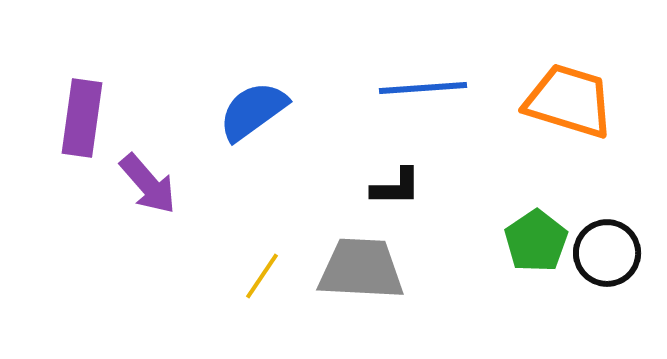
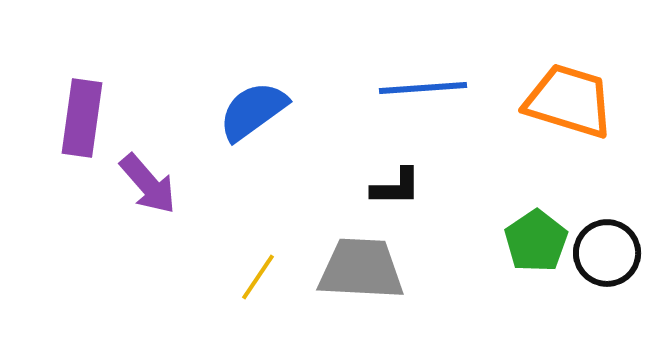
yellow line: moved 4 px left, 1 px down
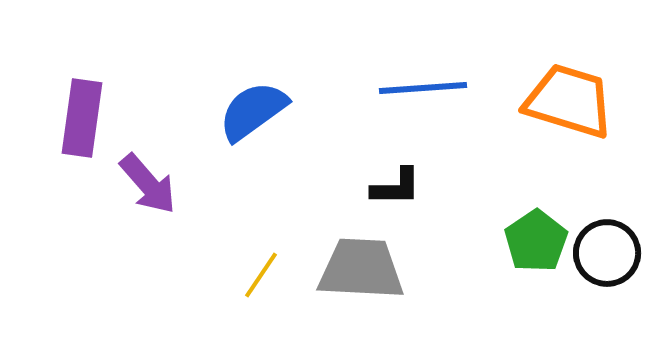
yellow line: moved 3 px right, 2 px up
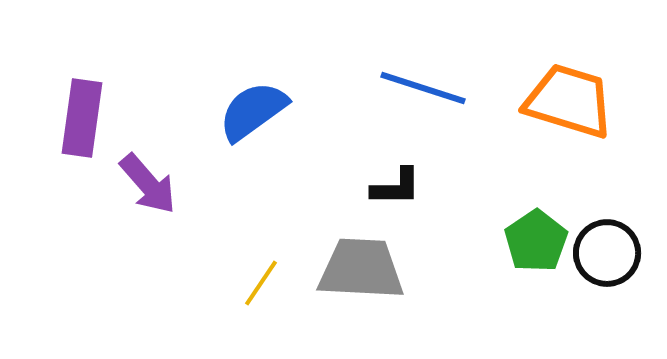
blue line: rotated 22 degrees clockwise
yellow line: moved 8 px down
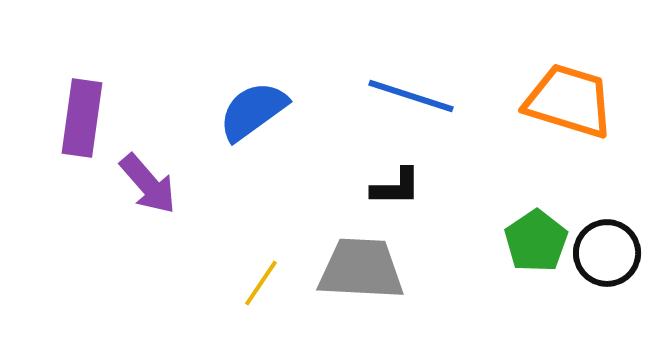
blue line: moved 12 px left, 8 px down
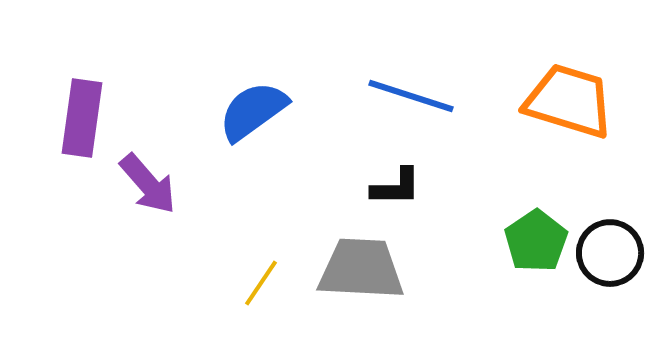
black circle: moved 3 px right
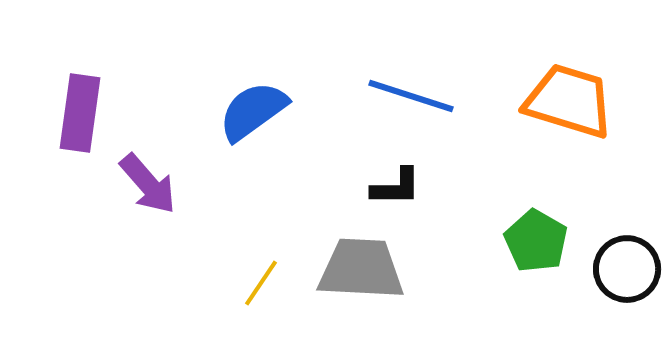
purple rectangle: moved 2 px left, 5 px up
green pentagon: rotated 8 degrees counterclockwise
black circle: moved 17 px right, 16 px down
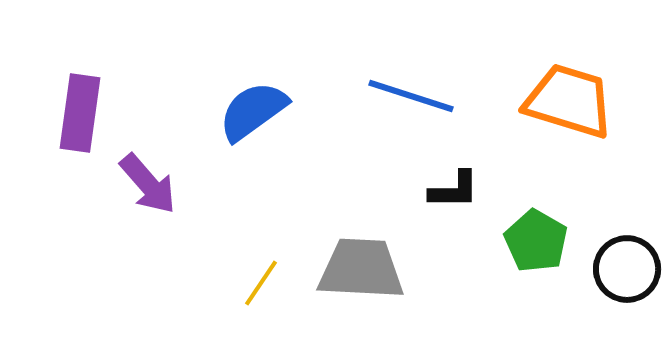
black L-shape: moved 58 px right, 3 px down
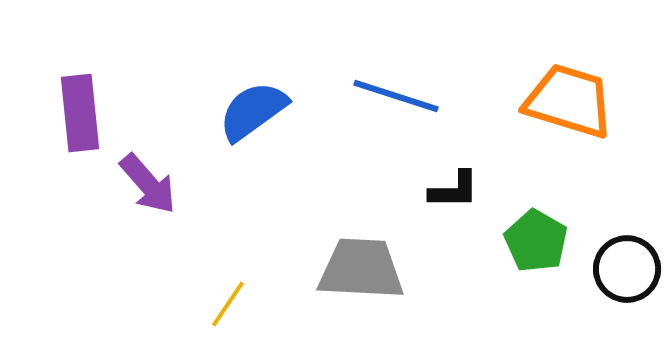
blue line: moved 15 px left
purple rectangle: rotated 14 degrees counterclockwise
yellow line: moved 33 px left, 21 px down
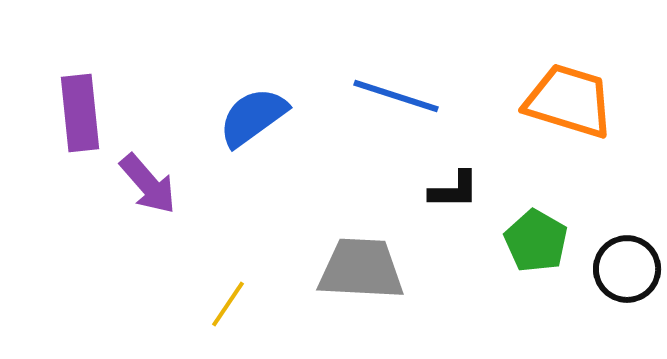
blue semicircle: moved 6 px down
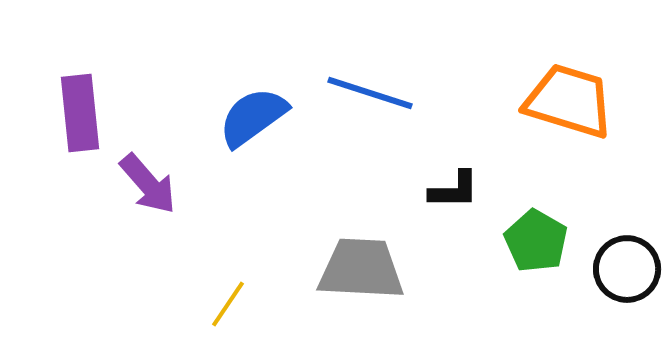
blue line: moved 26 px left, 3 px up
